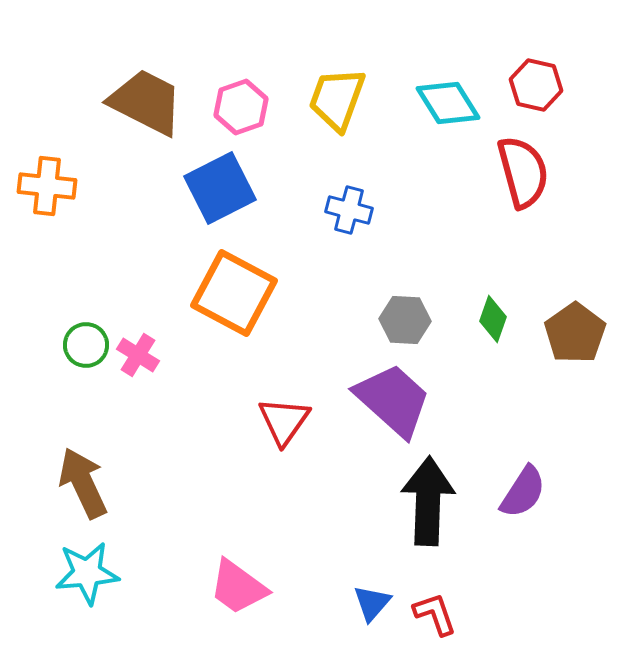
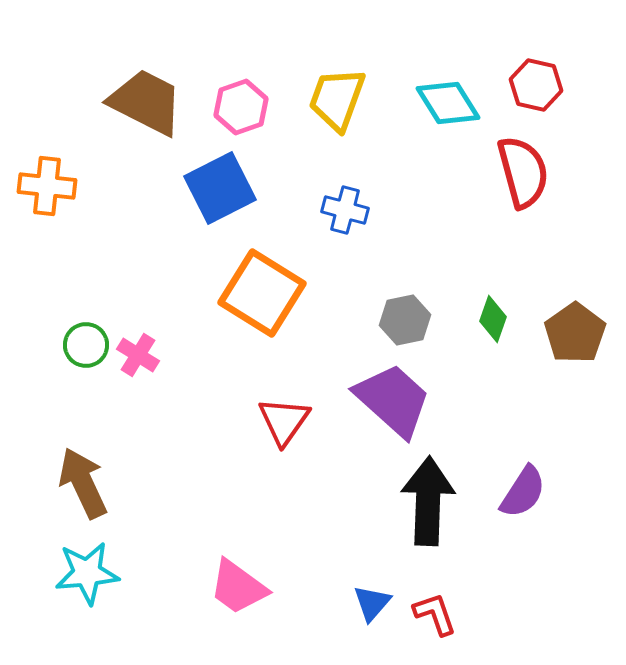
blue cross: moved 4 px left
orange square: moved 28 px right; rotated 4 degrees clockwise
gray hexagon: rotated 15 degrees counterclockwise
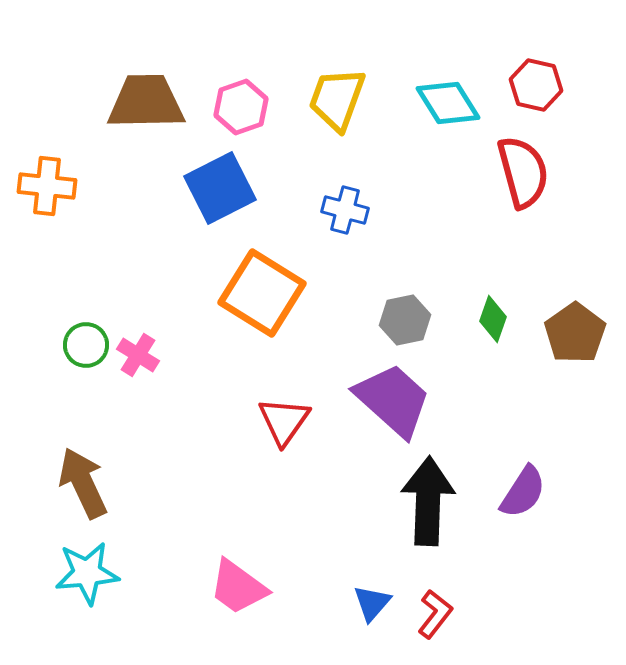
brown trapezoid: rotated 28 degrees counterclockwise
red L-shape: rotated 57 degrees clockwise
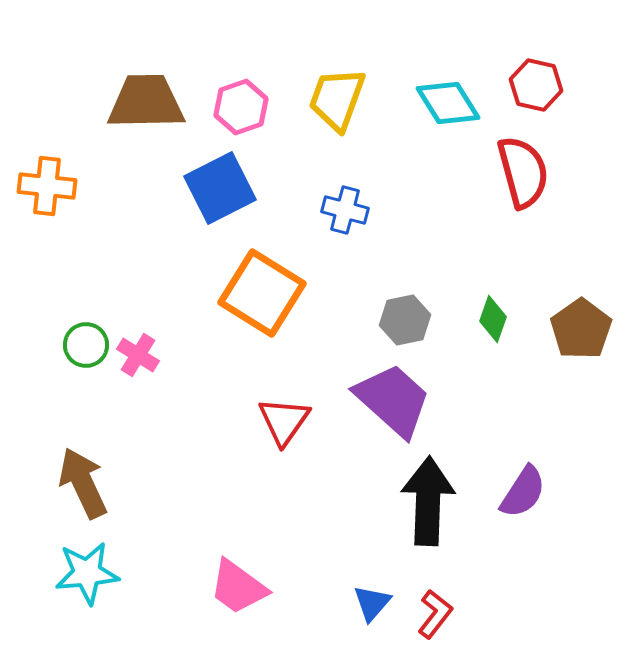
brown pentagon: moved 6 px right, 4 px up
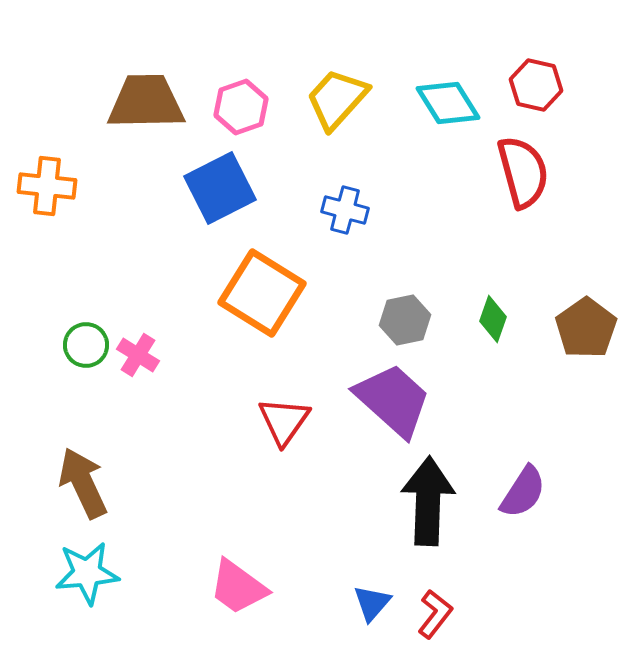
yellow trapezoid: rotated 22 degrees clockwise
brown pentagon: moved 5 px right, 1 px up
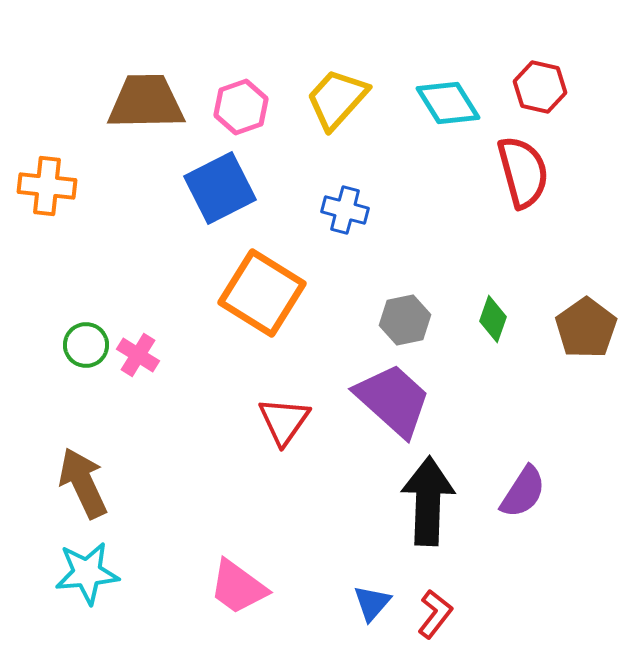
red hexagon: moved 4 px right, 2 px down
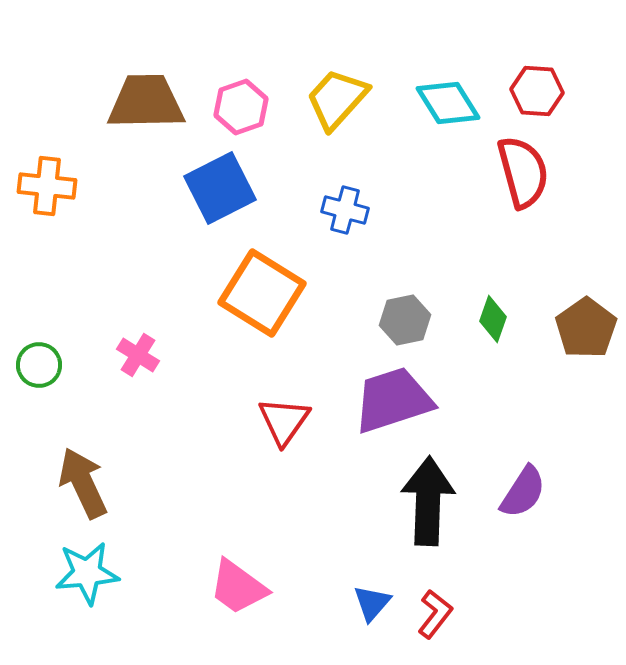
red hexagon: moved 3 px left, 4 px down; rotated 9 degrees counterclockwise
green circle: moved 47 px left, 20 px down
purple trapezoid: rotated 60 degrees counterclockwise
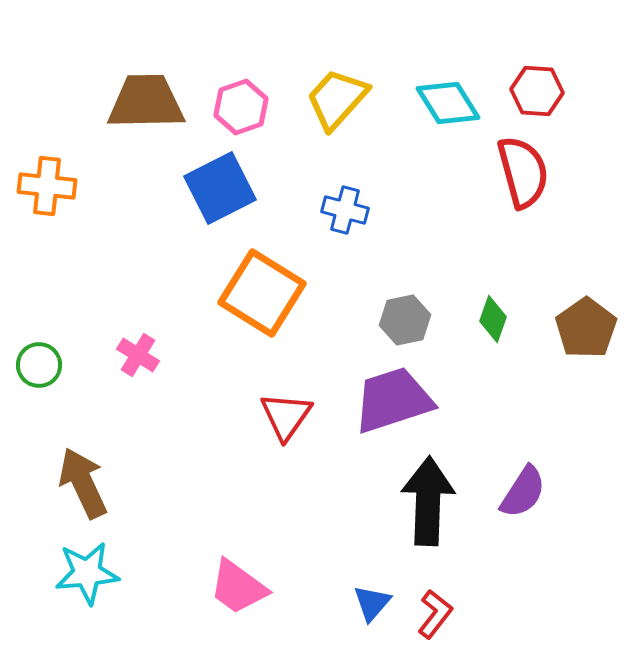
red triangle: moved 2 px right, 5 px up
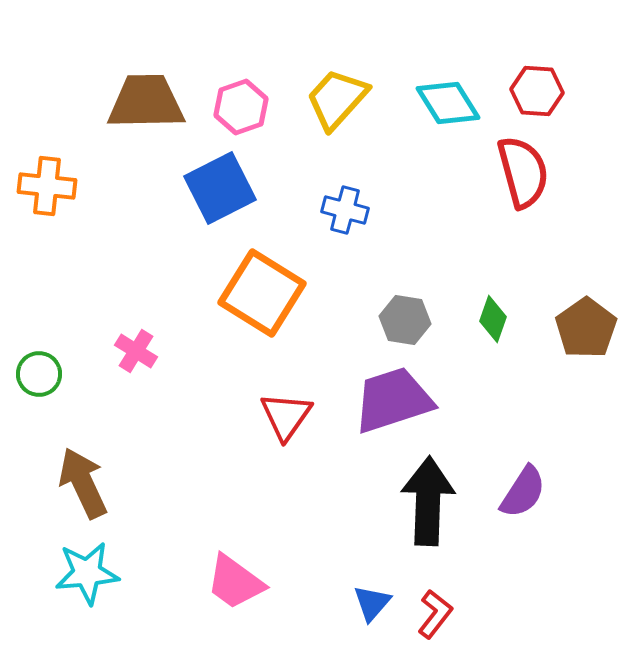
gray hexagon: rotated 21 degrees clockwise
pink cross: moved 2 px left, 4 px up
green circle: moved 9 px down
pink trapezoid: moved 3 px left, 5 px up
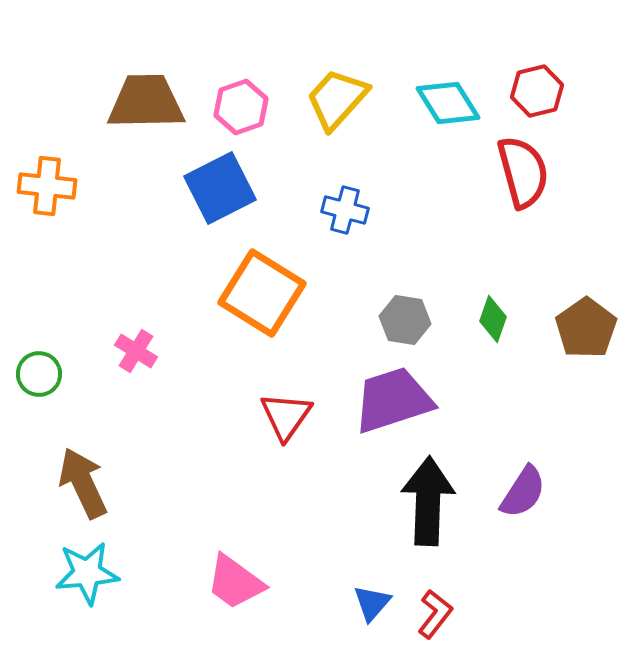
red hexagon: rotated 18 degrees counterclockwise
